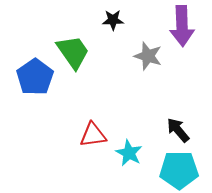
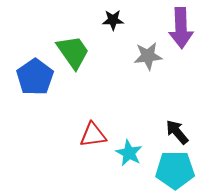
purple arrow: moved 1 px left, 2 px down
gray star: rotated 24 degrees counterclockwise
black arrow: moved 1 px left, 2 px down
cyan pentagon: moved 4 px left
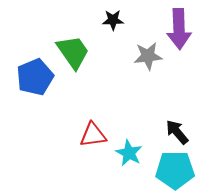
purple arrow: moved 2 px left, 1 px down
blue pentagon: rotated 12 degrees clockwise
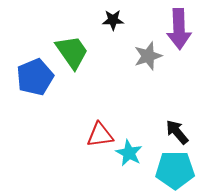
green trapezoid: moved 1 px left
gray star: rotated 12 degrees counterclockwise
red triangle: moved 7 px right
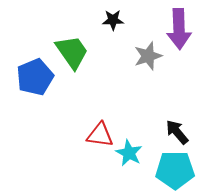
red triangle: rotated 16 degrees clockwise
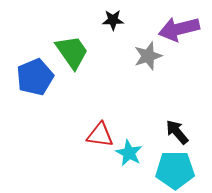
purple arrow: rotated 78 degrees clockwise
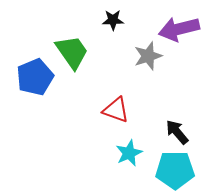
red triangle: moved 16 px right, 25 px up; rotated 12 degrees clockwise
cyan star: rotated 20 degrees clockwise
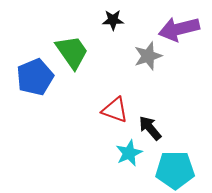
red triangle: moved 1 px left
black arrow: moved 27 px left, 4 px up
